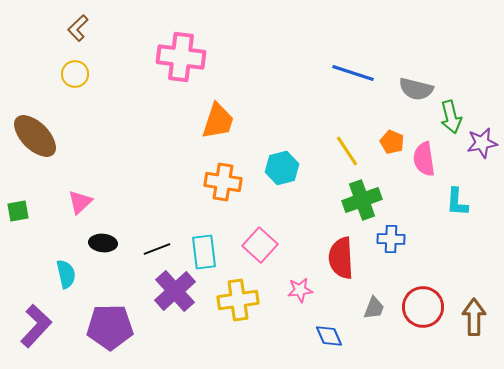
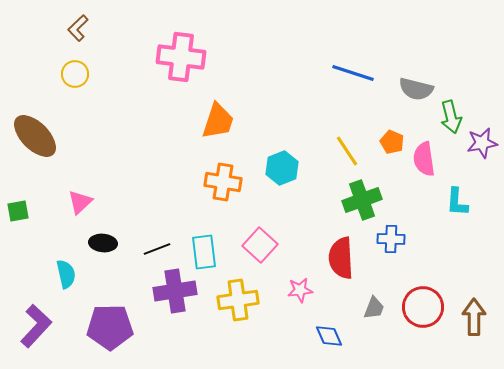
cyan hexagon: rotated 8 degrees counterclockwise
purple cross: rotated 33 degrees clockwise
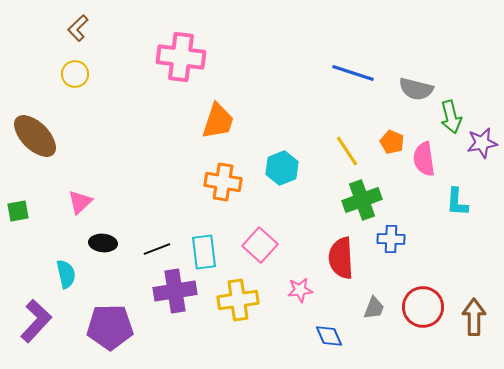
purple L-shape: moved 5 px up
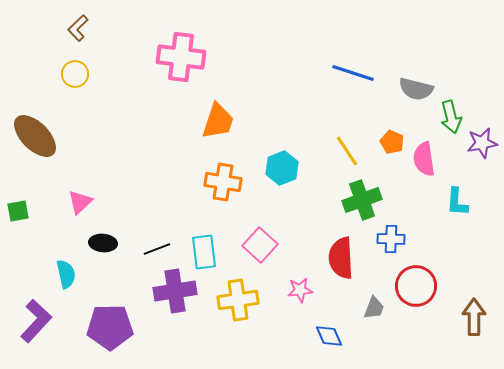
red circle: moved 7 px left, 21 px up
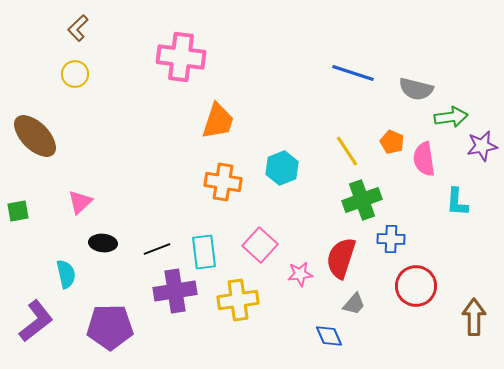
green arrow: rotated 84 degrees counterclockwise
purple star: moved 3 px down
red semicircle: rotated 21 degrees clockwise
pink star: moved 16 px up
gray trapezoid: moved 20 px left, 4 px up; rotated 20 degrees clockwise
purple L-shape: rotated 9 degrees clockwise
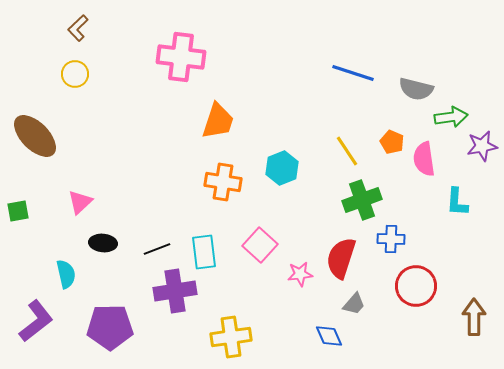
yellow cross: moved 7 px left, 37 px down
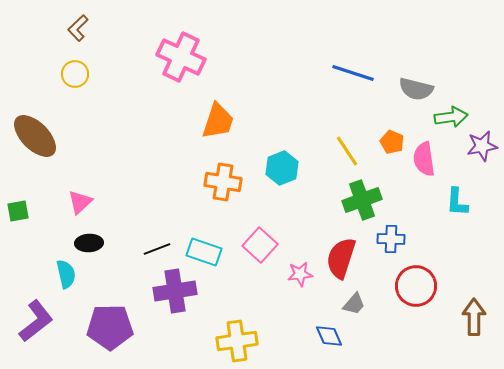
pink cross: rotated 18 degrees clockwise
black ellipse: moved 14 px left; rotated 8 degrees counterclockwise
cyan rectangle: rotated 64 degrees counterclockwise
yellow cross: moved 6 px right, 4 px down
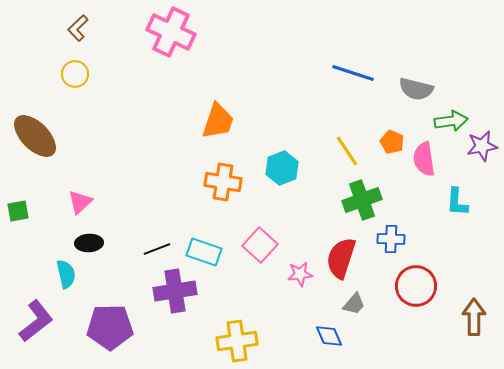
pink cross: moved 10 px left, 25 px up
green arrow: moved 4 px down
